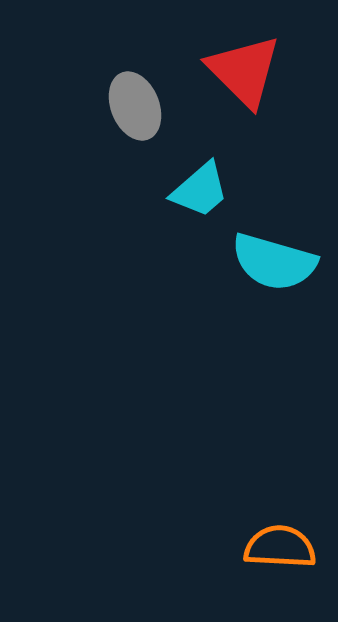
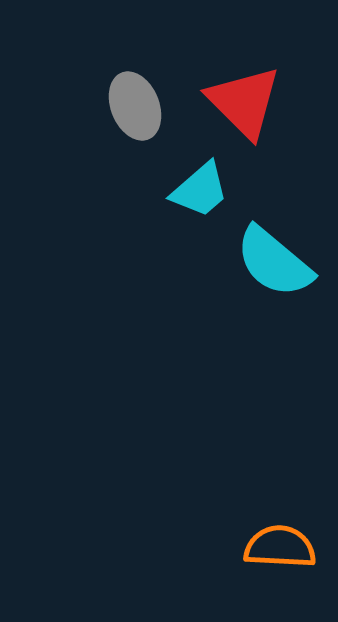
red triangle: moved 31 px down
cyan semicircle: rotated 24 degrees clockwise
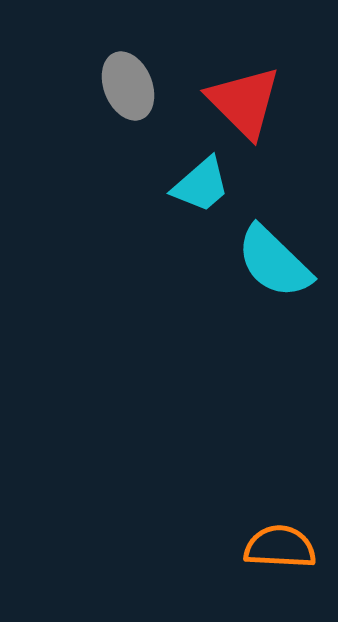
gray ellipse: moved 7 px left, 20 px up
cyan trapezoid: moved 1 px right, 5 px up
cyan semicircle: rotated 4 degrees clockwise
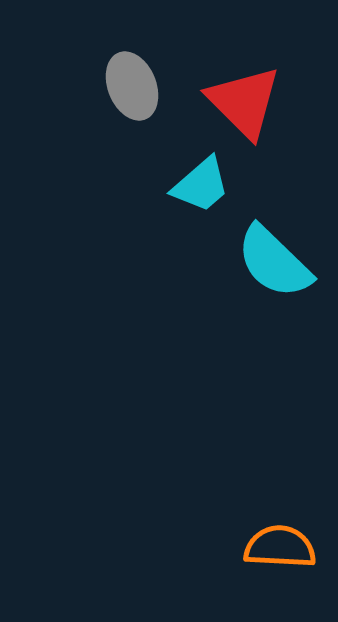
gray ellipse: moved 4 px right
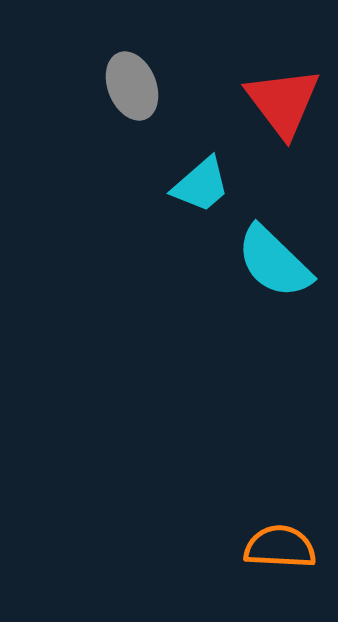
red triangle: moved 39 px right; rotated 8 degrees clockwise
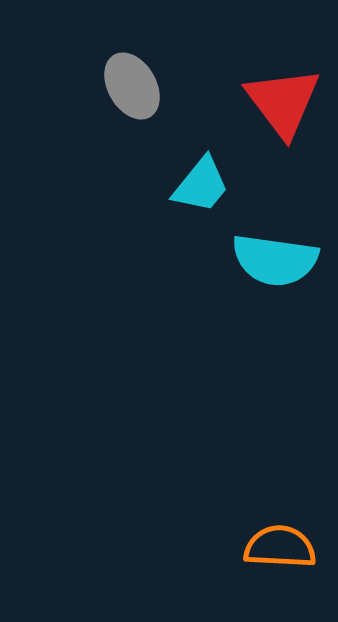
gray ellipse: rotated 8 degrees counterclockwise
cyan trapezoid: rotated 10 degrees counterclockwise
cyan semicircle: moved 1 px right, 2 px up; rotated 36 degrees counterclockwise
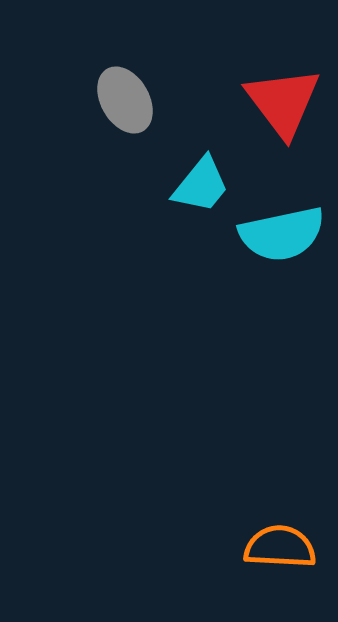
gray ellipse: moved 7 px left, 14 px down
cyan semicircle: moved 7 px right, 26 px up; rotated 20 degrees counterclockwise
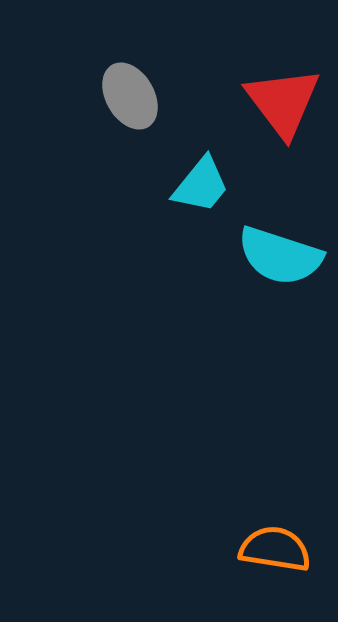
gray ellipse: moved 5 px right, 4 px up
cyan semicircle: moved 2 px left, 22 px down; rotated 30 degrees clockwise
orange semicircle: moved 5 px left, 2 px down; rotated 6 degrees clockwise
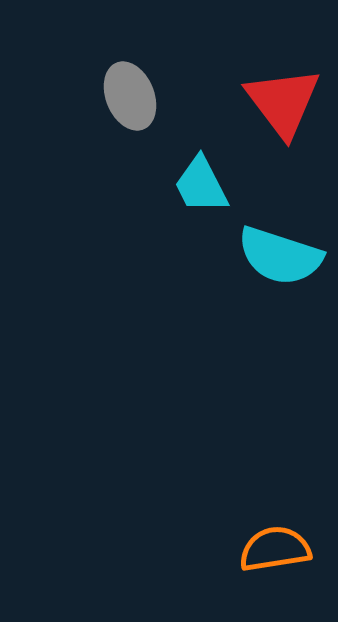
gray ellipse: rotated 8 degrees clockwise
cyan trapezoid: rotated 114 degrees clockwise
orange semicircle: rotated 18 degrees counterclockwise
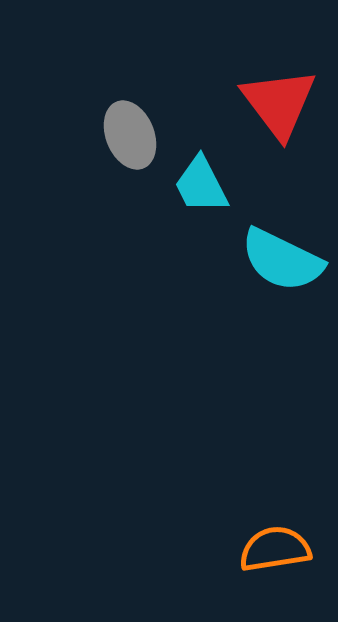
gray ellipse: moved 39 px down
red triangle: moved 4 px left, 1 px down
cyan semicircle: moved 2 px right, 4 px down; rotated 8 degrees clockwise
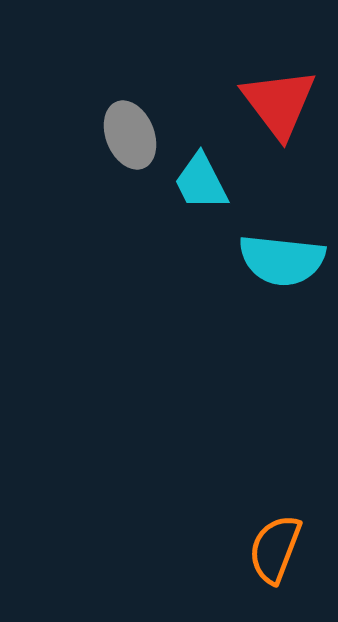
cyan trapezoid: moved 3 px up
cyan semicircle: rotated 20 degrees counterclockwise
orange semicircle: rotated 60 degrees counterclockwise
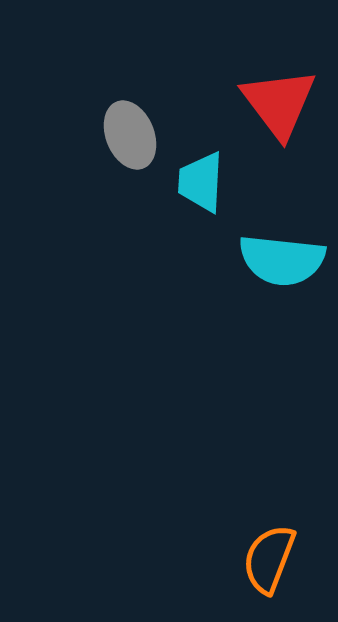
cyan trapezoid: rotated 30 degrees clockwise
orange semicircle: moved 6 px left, 10 px down
